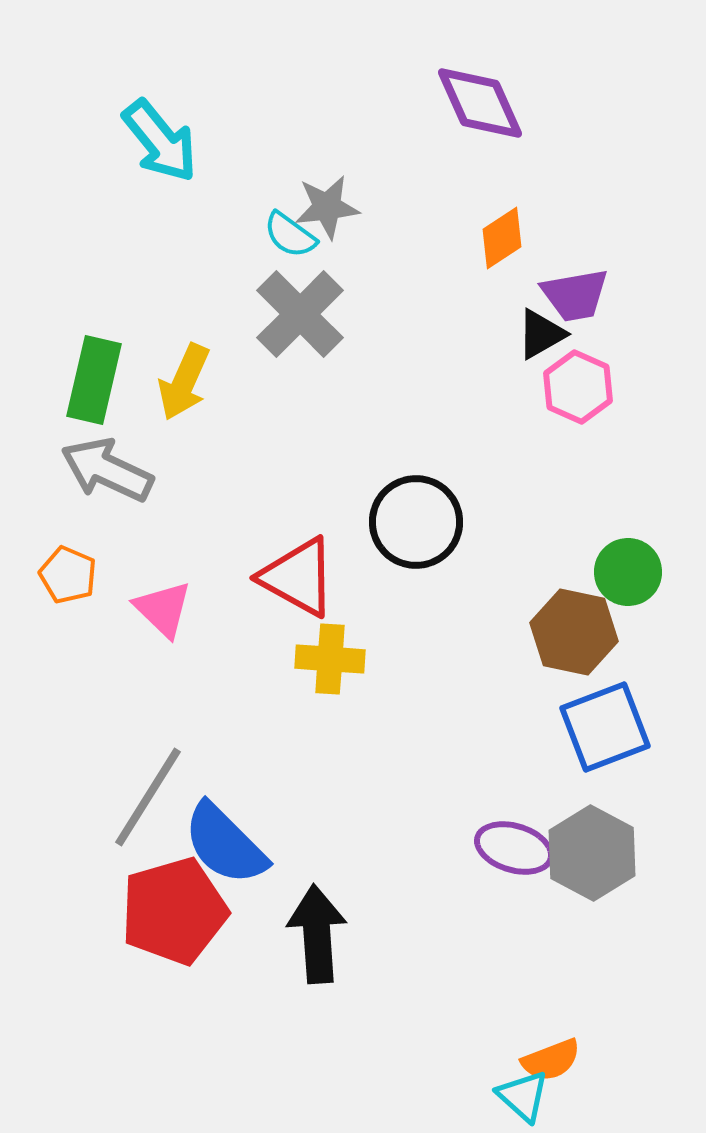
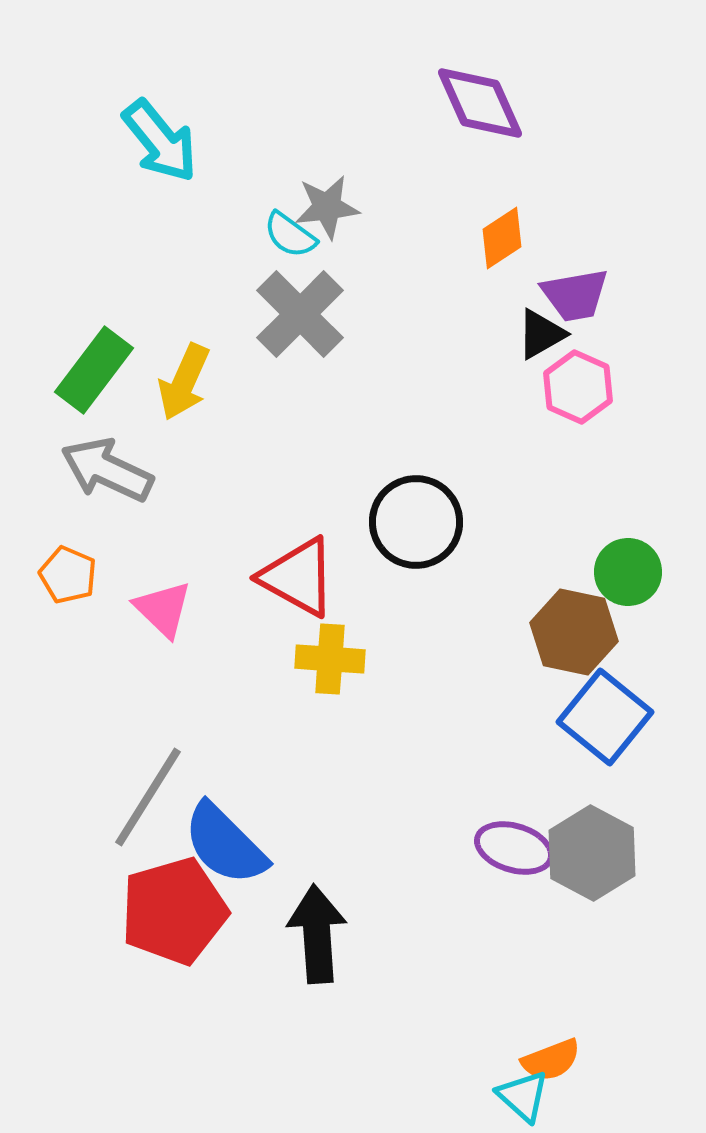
green rectangle: moved 10 px up; rotated 24 degrees clockwise
blue square: moved 10 px up; rotated 30 degrees counterclockwise
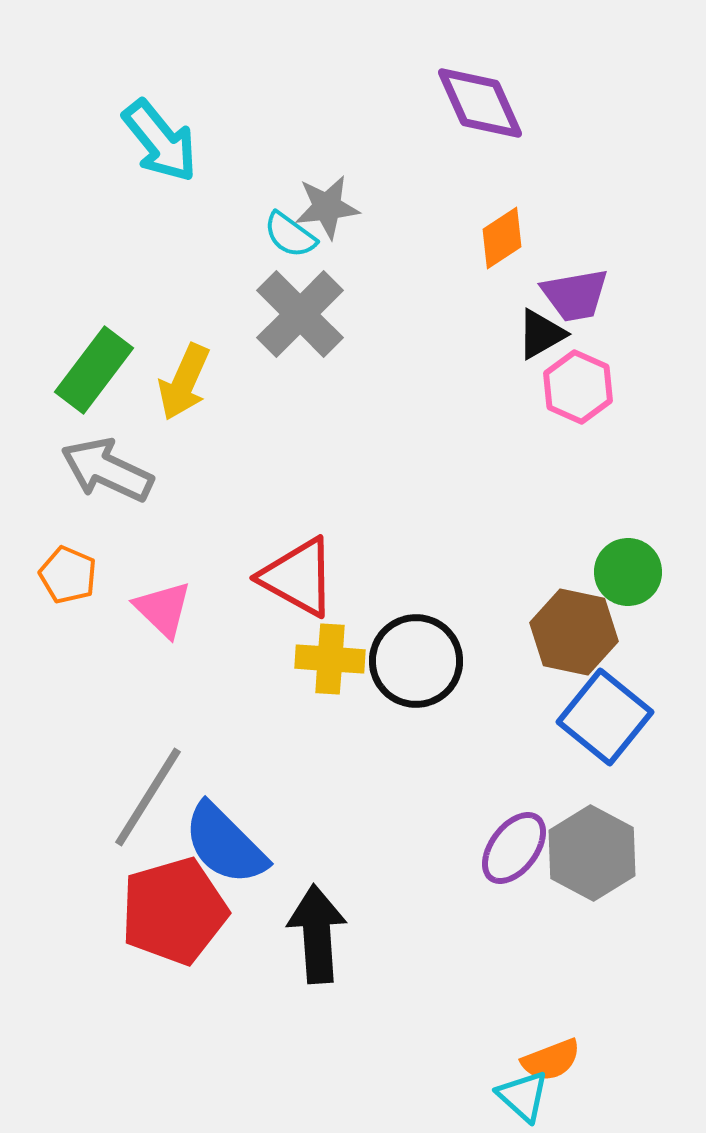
black circle: moved 139 px down
purple ellipse: rotated 70 degrees counterclockwise
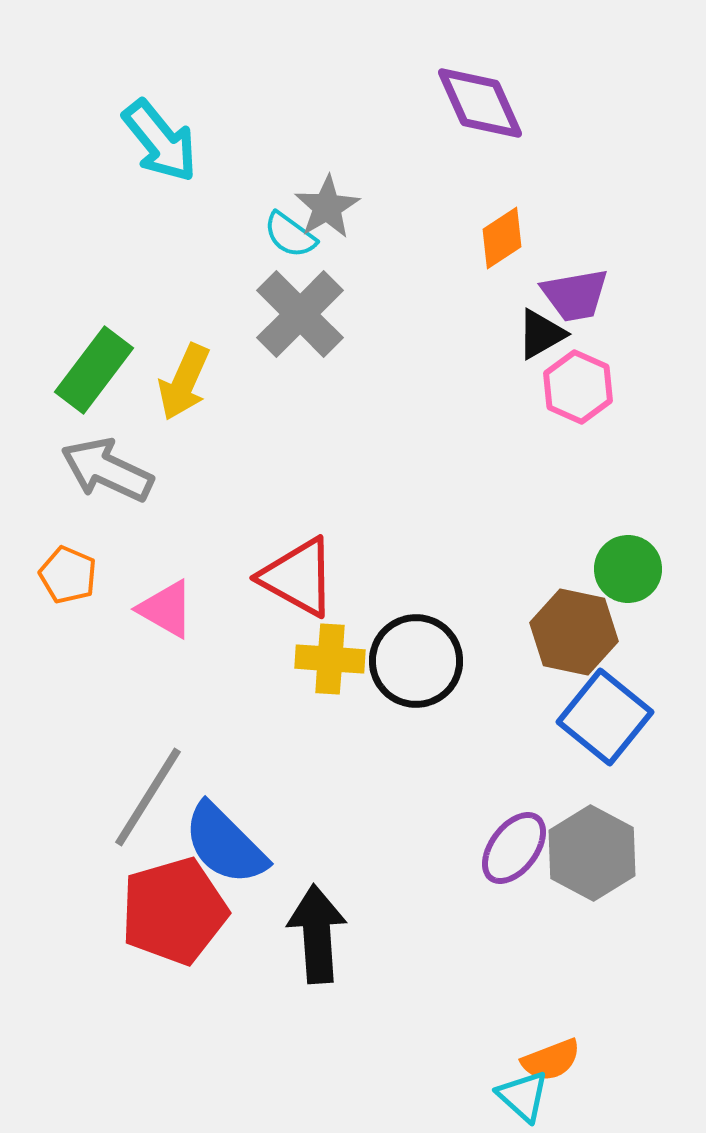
gray star: rotated 24 degrees counterclockwise
green circle: moved 3 px up
pink triangle: moved 3 px right; rotated 14 degrees counterclockwise
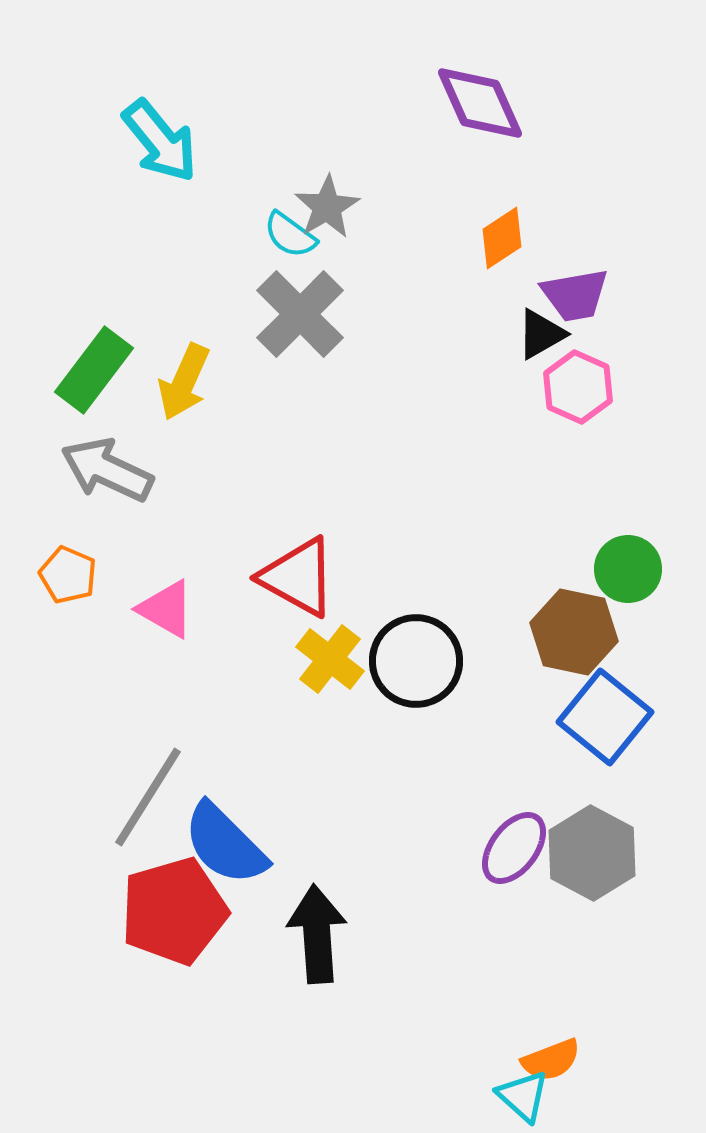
yellow cross: rotated 34 degrees clockwise
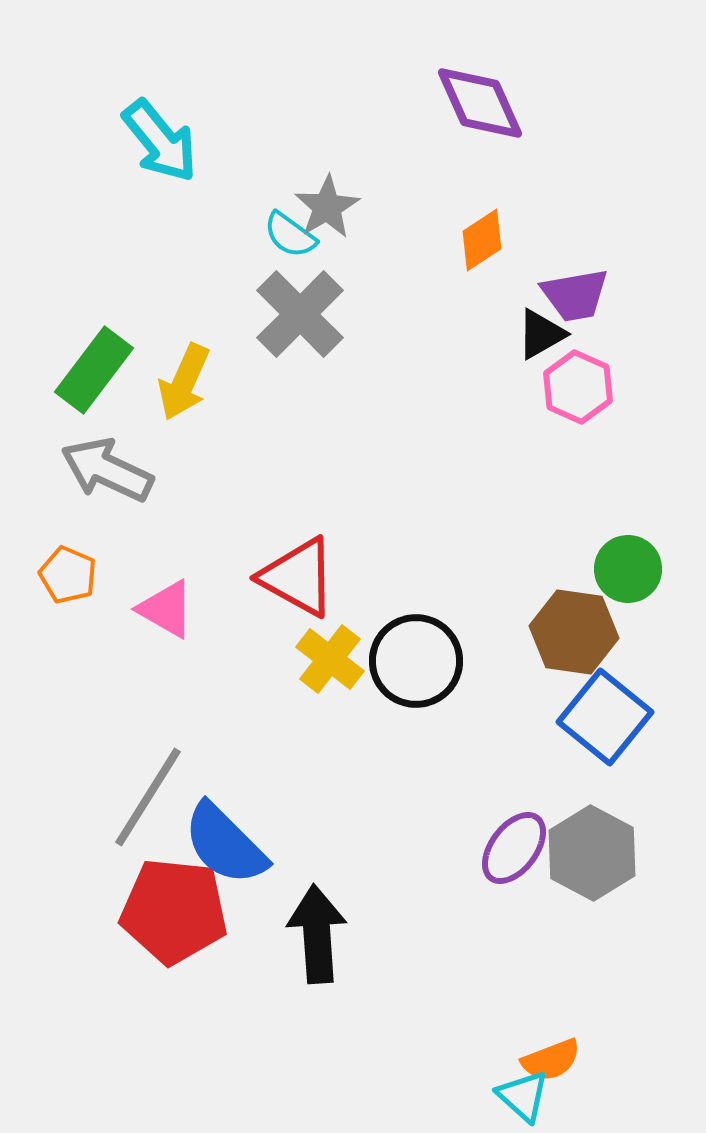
orange diamond: moved 20 px left, 2 px down
brown hexagon: rotated 4 degrees counterclockwise
red pentagon: rotated 22 degrees clockwise
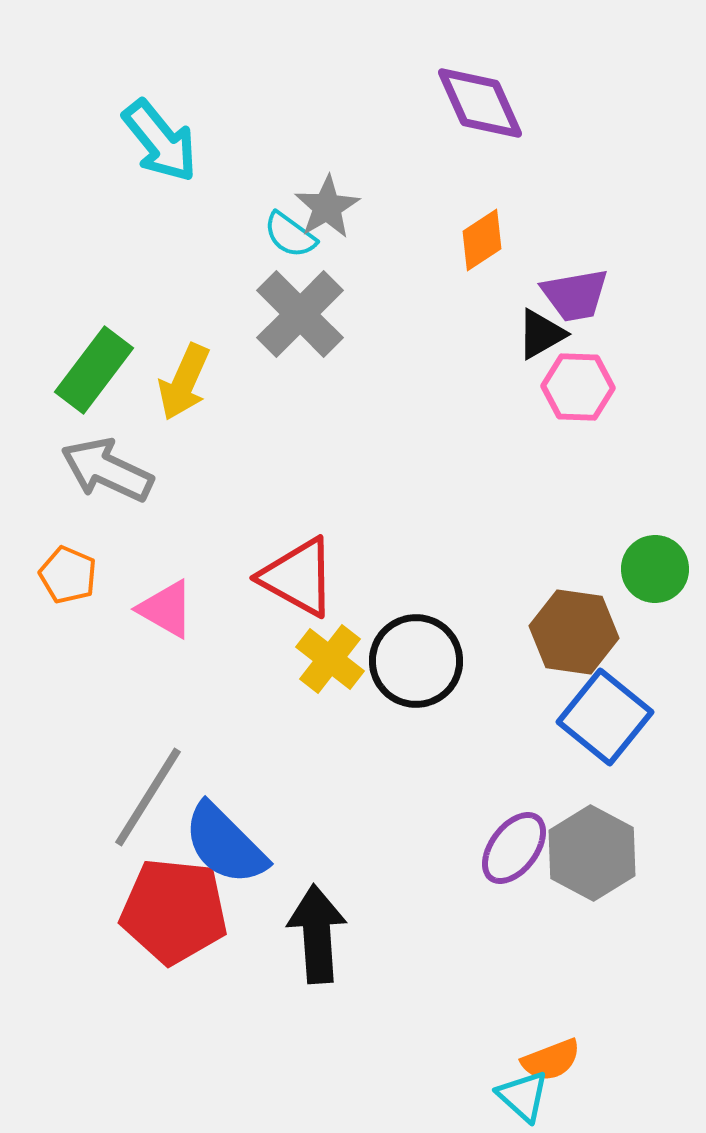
pink hexagon: rotated 22 degrees counterclockwise
green circle: moved 27 px right
